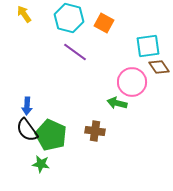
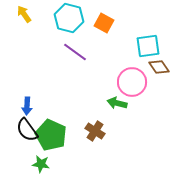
brown cross: rotated 24 degrees clockwise
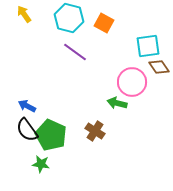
blue arrow: rotated 114 degrees clockwise
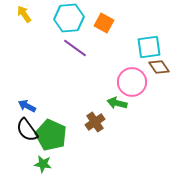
cyan hexagon: rotated 20 degrees counterclockwise
cyan square: moved 1 px right, 1 px down
purple line: moved 4 px up
brown cross: moved 9 px up; rotated 24 degrees clockwise
green star: moved 2 px right
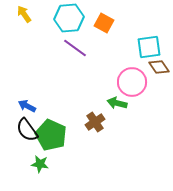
green star: moved 3 px left
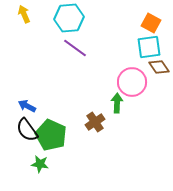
yellow arrow: rotated 12 degrees clockwise
orange square: moved 47 px right
green arrow: rotated 78 degrees clockwise
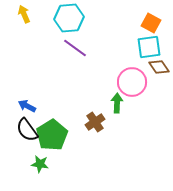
green pentagon: moved 1 px right; rotated 16 degrees clockwise
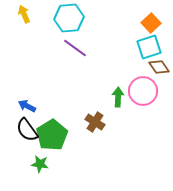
orange square: rotated 18 degrees clockwise
cyan square: rotated 10 degrees counterclockwise
pink circle: moved 11 px right, 9 px down
green arrow: moved 1 px right, 6 px up
brown cross: rotated 24 degrees counterclockwise
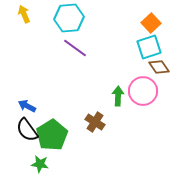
green arrow: moved 1 px up
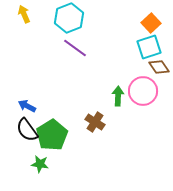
cyan hexagon: rotated 16 degrees counterclockwise
